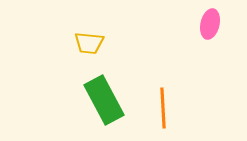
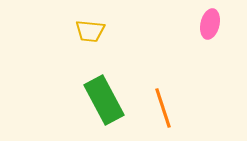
yellow trapezoid: moved 1 px right, 12 px up
orange line: rotated 15 degrees counterclockwise
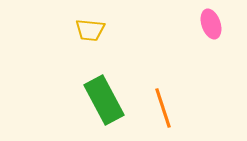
pink ellipse: moved 1 px right; rotated 32 degrees counterclockwise
yellow trapezoid: moved 1 px up
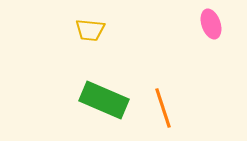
green rectangle: rotated 39 degrees counterclockwise
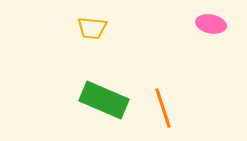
pink ellipse: rotated 60 degrees counterclockwise
yellow trapezoid: moved 2 px right, 2 px up
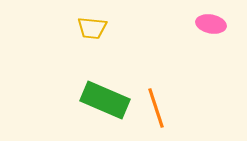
green rectangle: moved 1 px right
orange line: moved 7 px left
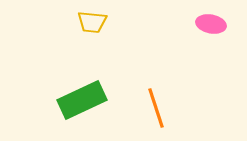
yellow trapezoid: moved 6 px up
green rectangle: moved 23 px left; rotated 48 degrees counterclockwise
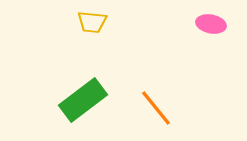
green rectangle: moved 1 px right; rotated 12 degrees counterclockwise
orange line: rotated 21 degrees counterclockwise
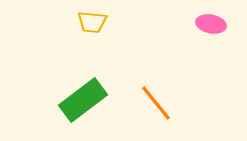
orange line: moved 5 px up
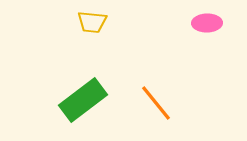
pink ellipse: moved 4 px left, 1 px up; rotated 12 degrees counterclockwise
